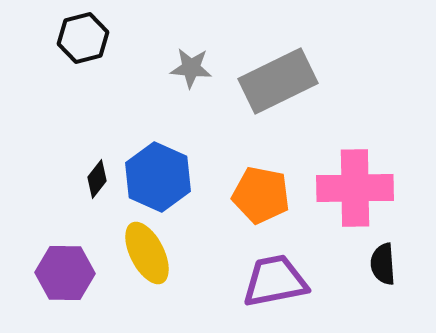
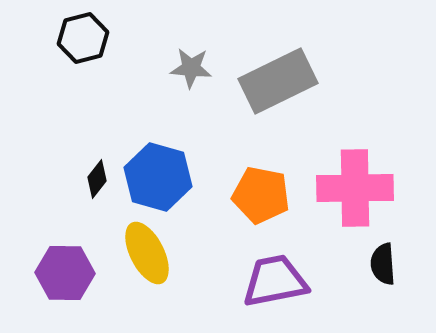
blue hexagon: rotated 8 degrees counterclockwise
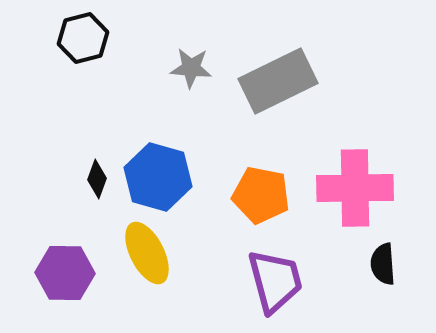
black diamond: rotated 18 degrees counterclockwise
purple trapezoid: rotated 86 degrees clockwise
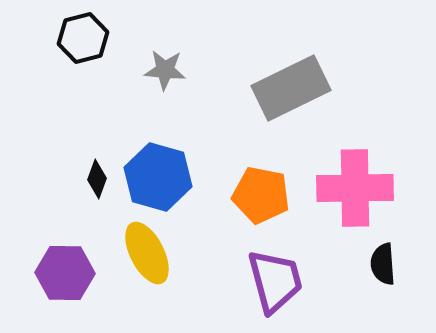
gray star: moved 26 px left, 2 px down
gray rectangle: moved 13 px right, 7 px down
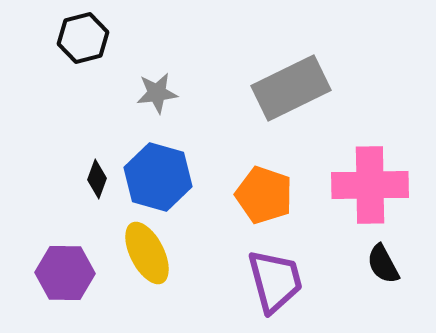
gray star: moved 8 px left, 23 px down; rotated 12 degrees counterclockwise
pink cross: moved 15 px right, 3 px up
orange pentagon: moved 3 px right; rotated 8 degrees clockwise
black semicircle: rotated 24 degrees counterclockwise
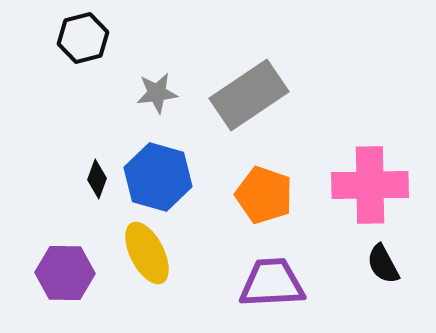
gray rectangle: moved 42 px left, 7 px down; rotated 8 degrees counterclockwise
purple trapezoid: moved 3 px left, 2 px down; rotated 78 degrees counterclockwise
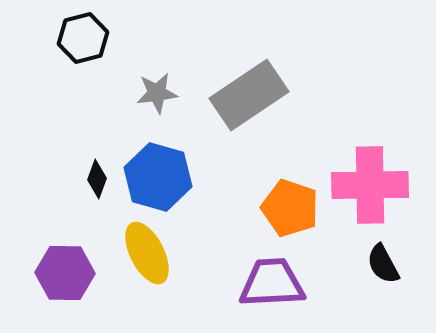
orange pentagon: moved 26 px right, 13 px down
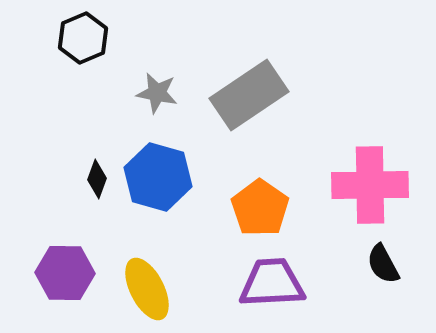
black hexagon: rotated 9 degrees counterclockwise
gray star: rotated 18 degrees clockwise
orange pentagon: moved 30 px left; rotated 16 degrees clockwise
yellow ellipse: moved 36 px down
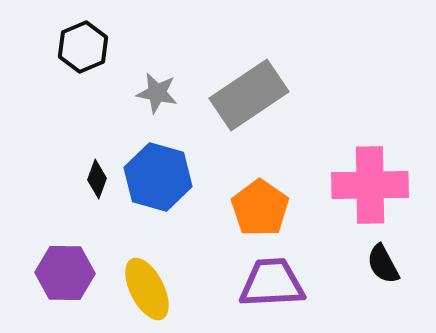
black hexagon: moved 9 px down
